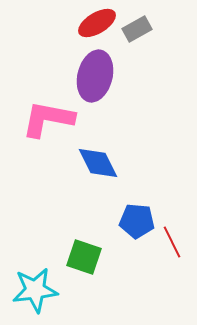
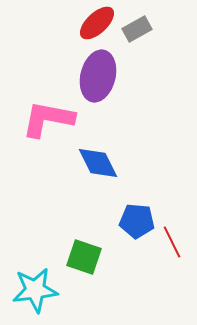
red ellipse: rotated 12 degrees counterclockwise
purple ellipse: moved 3 px right
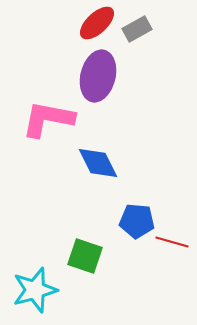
red line: rotated 48 degrees counterclockwise
green square: moved 1 px right, 1 px up
cyan star: rotated 9 degrees counterclockwise
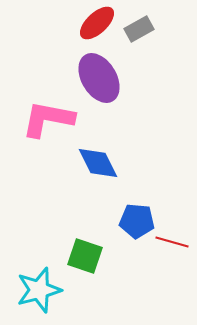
gray rectangle: moved 2 px right
purple ellipse: moved 1 px right, 2 px down; rotated 45 degrees counterclockwise
cyan star: moved 4 px right
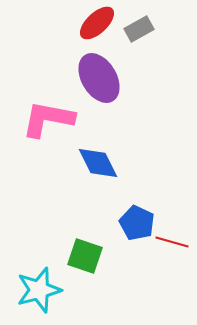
blue pentagon: moved 2 px down; rotated 20 degrees clockwise
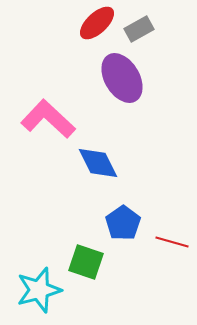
purple ellipse: moved 23 px right
pink L-shape: rotated 32 degrees clockwise
blue pentagon: moved 14 px left; rotated 12 degrees clockwise
green square: moved 1 px right, 6 px down
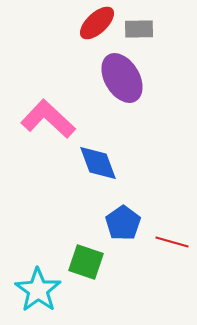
gray rectangle: rotated 28 degrees clockwise
blue diamond: rotated 6 degrees clockwise
cyan star: moved 1 px left; rotated 21 degrees counterclockwise
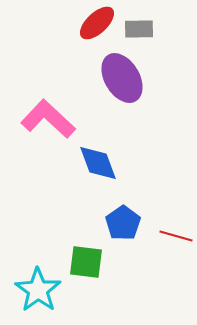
red line: moved 4 px right, 6 px up
green square: rotated 12 degrees counterclockwise
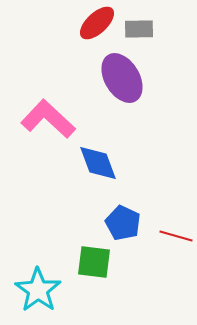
blue pentagon: rotated 12 degrees counterclockwise
green square: moved 8 px right
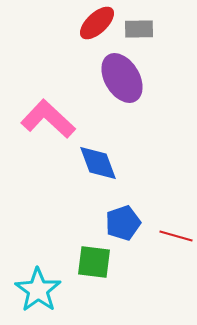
blue pentagon: rotated 28 degrees clockwise
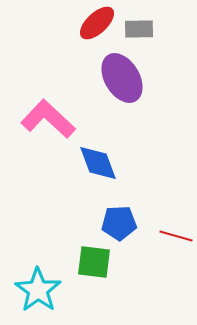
blue pentagon: moved 4 px left; rotated 16 degrees clockwise
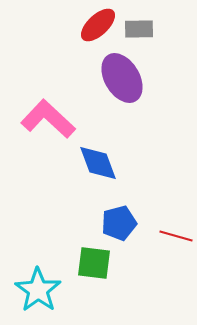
red ellipse: moved 1 px right, 2 px down
blue pentagon: rotated 12 degrees counterclockwise
green square: moved 1 px down
